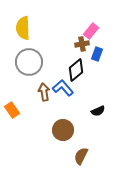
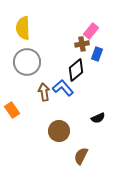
gray circle: moved 2 px left
black semicircle: moved 7 px down
brown circle: moved 4 px left, 1 px down
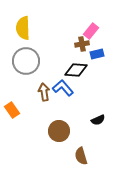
blue rectangle: rotated 56 degrees clockwise
gray circle: moved 1 px left, 1 px up
black diamond: rotated 45 degrees clockwise
black semicircle: moved 2 px down
brown semicircle: rotated 42 degrees counterclockwise
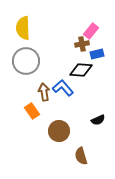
black diamond: moved 5 px right
orange rectangle: moved 20 px right, 1 px down
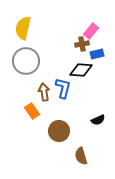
yellow semicircle: rotated 15 degrees clockwise
blue L-shape: rotated 55 degrees clockwise
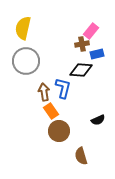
orange rectangle: moved 19 px right
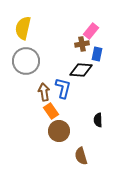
blue rectangle: rotated 64 degrees counterclockwise
black semicircle: rotated 112 degrees clockwise
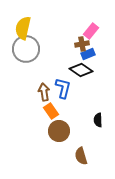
blue rectangle: moved 9 px left; rotated 56 degrees clockwise
gray circle: moved 12 px up
black diamond: rotated 30 degrees clockwise
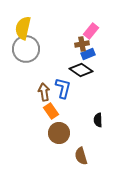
brown circle: moved 2 px down
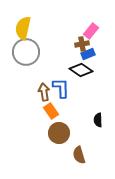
gray circle: moved 3 px down
blue L-shape: moved 2 px left; rotated 15 degrees counterclockwise
brown semicircle: moved 2 px left, 1 px up
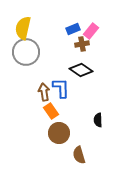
blue rectangle: moved 15 px left, 25 px up
